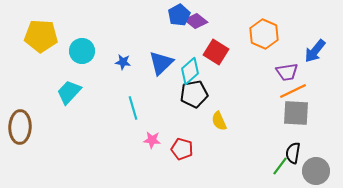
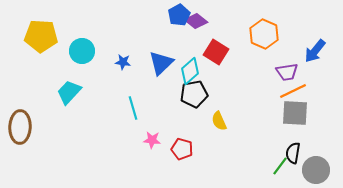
gray square: moved 1 px left
gray circle: moved 1 px up
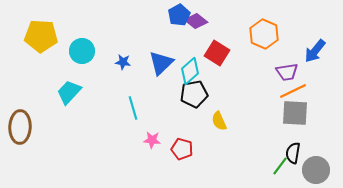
red square: moved 1 px right, 1 px down
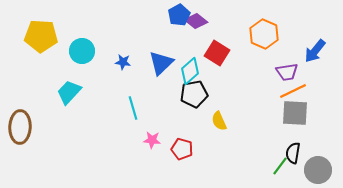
gray circle: moved 2 px right
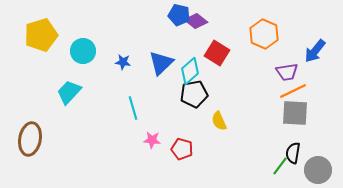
blue pentagon: rotated 30 degrees counterclockwise
yellow pentagon: moved 1 px up; rotated 20 degrees counterclockwise
cyan circle: moved 1 px right
brown ellipse: moved 10 px right, 12 px down; rotated 8 degrees clockwise
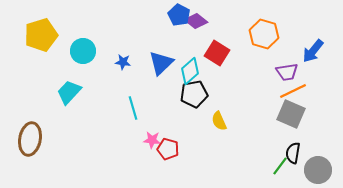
blue pentagon: rotated 15 degrees clockwise
orange hexagon: rotated 8 degrees counterclockwise
blue arrow: moved 2 px left
gray square: moved 4 px left, 1 px down; rotated 20 degrees clockwise
red pentagon: moved 14 px left
